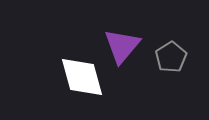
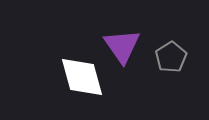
purple triangle: rotated 15 degrees counterclockwise
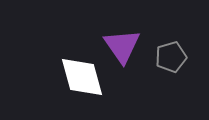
gray pentagon: rotated 16 degrees clockwise
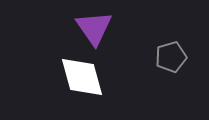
purple triangle: moved 28 px left, 18 px up
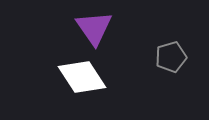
white diamond: rotated 18 degrees counterclockwise
